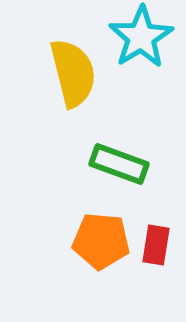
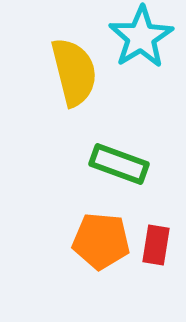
yellow semicircle: moved 1 px right, 1 px up
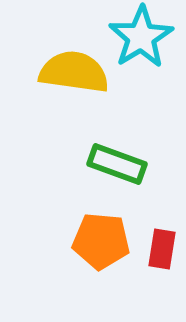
yellow semicircle: rotated 68 degrees counterclockwise
green rectangle: moved 2 px left
red rectangle: moved 6 px right, 4 px down
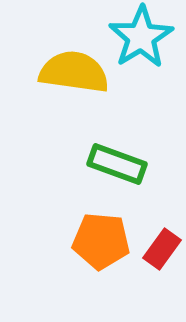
red rectangle: rotated 27 degrees clockwise
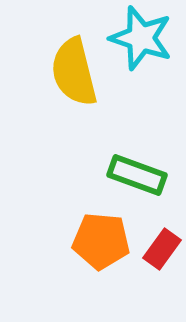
cyan star: moved 1 px down; rotated 22 degrees counterclockwise
yellow semicircle: rotated 112 degrees counterclockwise
green rectangle: moved 20 px right, 11 px down
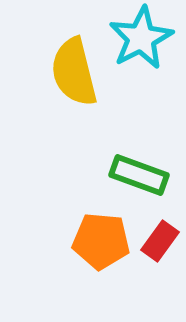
cyan star: rotated 26 degrees clockwise
green rectangle: moved 2 px right
red rectangle: moved 2 px left, 8 px up
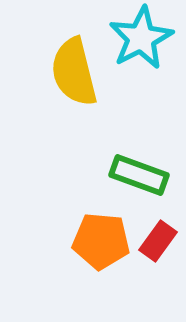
red rectangle: moved 2 px left
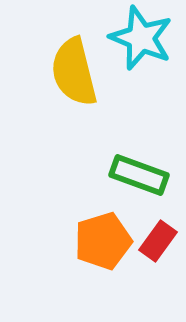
cyan star: rotated 22 degrees counterclockwise
orange pentagon: moved 2 px right; rotated 22 degrees counterclockwise
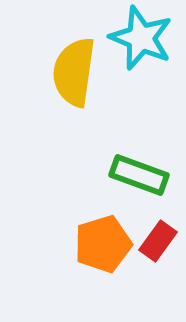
yellow semicircle: rotated 22 degrees clockwise
orange pentagon: moved 3 px down
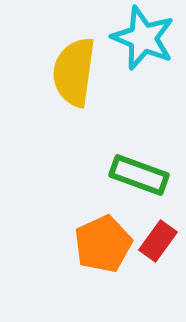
cyan star: moved 2 px right
orange pentagon: rotated 8 degrees counterclockwise
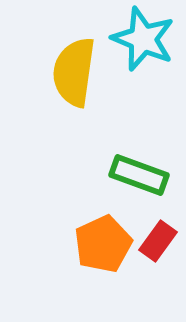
cyan star: moved 1 px down
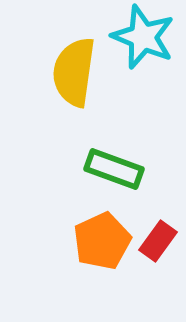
cyan star: moved 2 px up
green rectangle: moved 25 px left, 6 px up
orange pentagon: moved 1 px left, 3 px up
